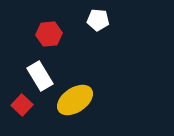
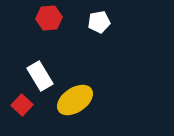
white pentagon: moved 1 px right, 2 px down; rotated 15 degrees counterclockwise
red hexagon: moved 16 px up
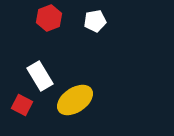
red hexagon: rotated 15 degrees counterclockwise
white pentagon: moved 4 px left, 1 px up
red square: rotated 15 degrees counterclockwise
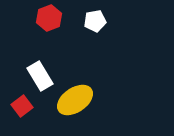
red square: moved 1 px down; rotated 25 degrees clockwise
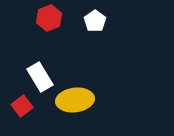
white pentagon: rotated 25 degrees counterclockwise
white rectangle: moved 1 px down
yellow ellipse: rotated 27 degrees clockwise
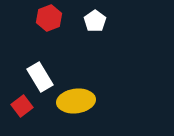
yellow ellipse: moved 1 px right, 1 px down
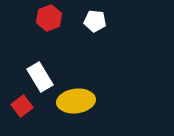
white pentagon: rotated 30 degrees counterclockwise
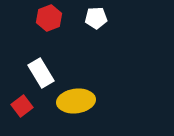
white pentagon: moved 1 px right, 3 px up; rotated 10 degrees counterclockwise
white rectangle: moved 1 px right, 4 px up
